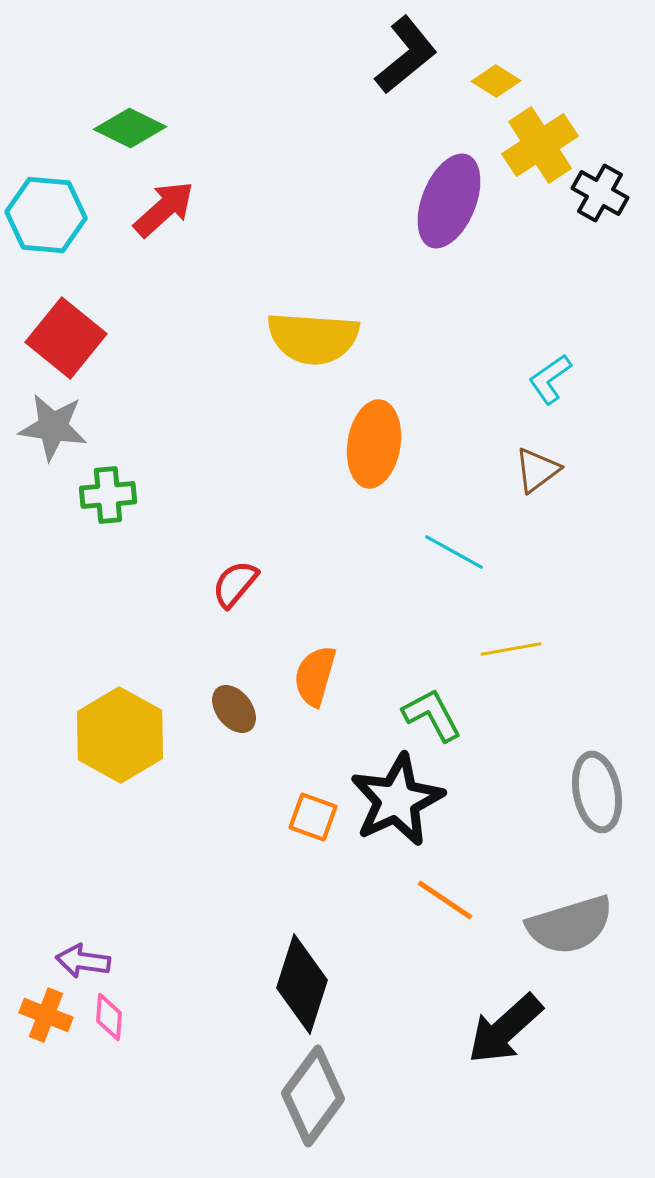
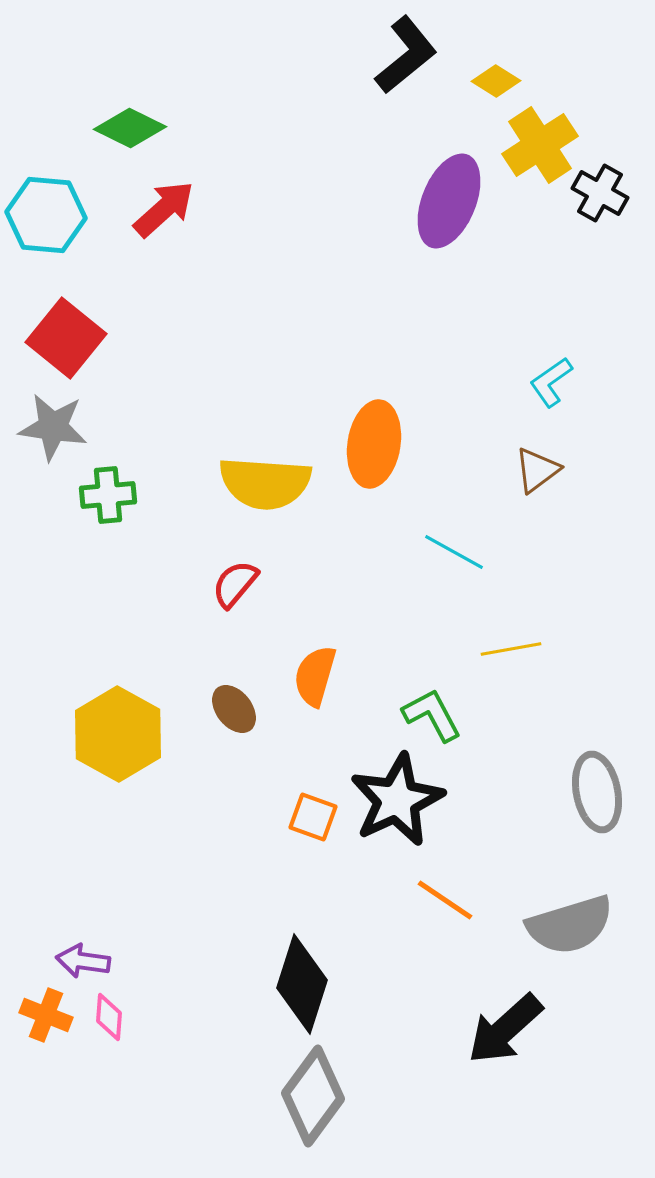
yellow semicircle: moved 48 px left, 145 px down
cyan L-shape: moved 1 px right, 3 px down
yellow hexagon: moved 2 px left, 1 px up
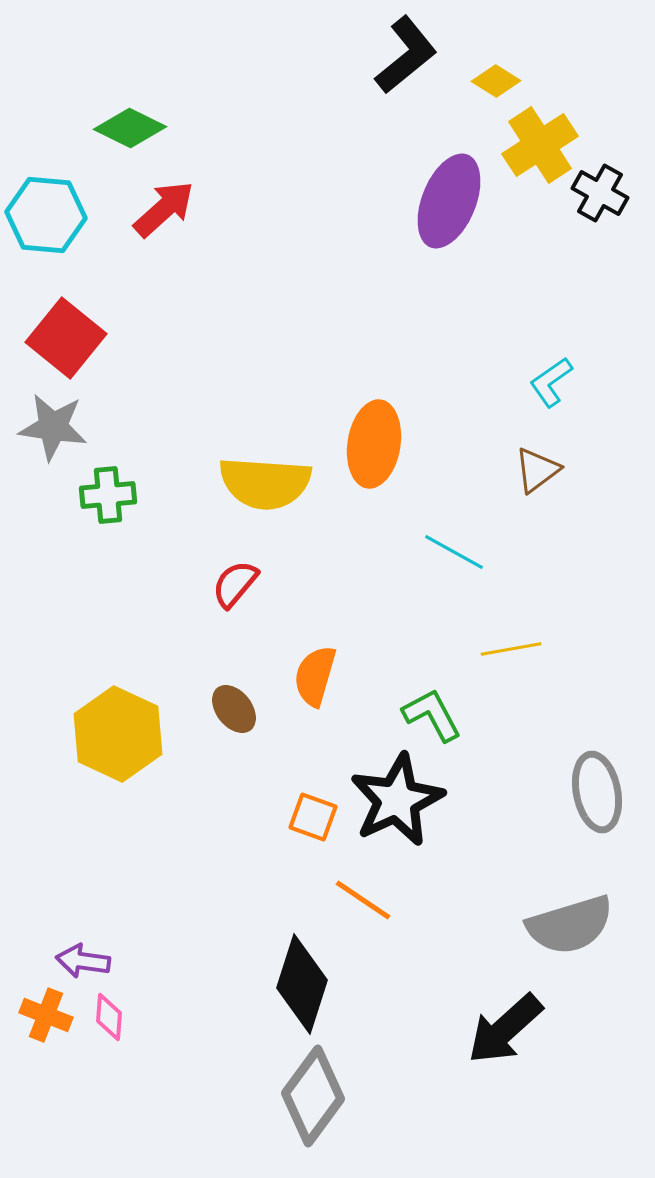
yellow hexagon: rotated 4 degrees counterclockwise
orange line: moved 82 px left
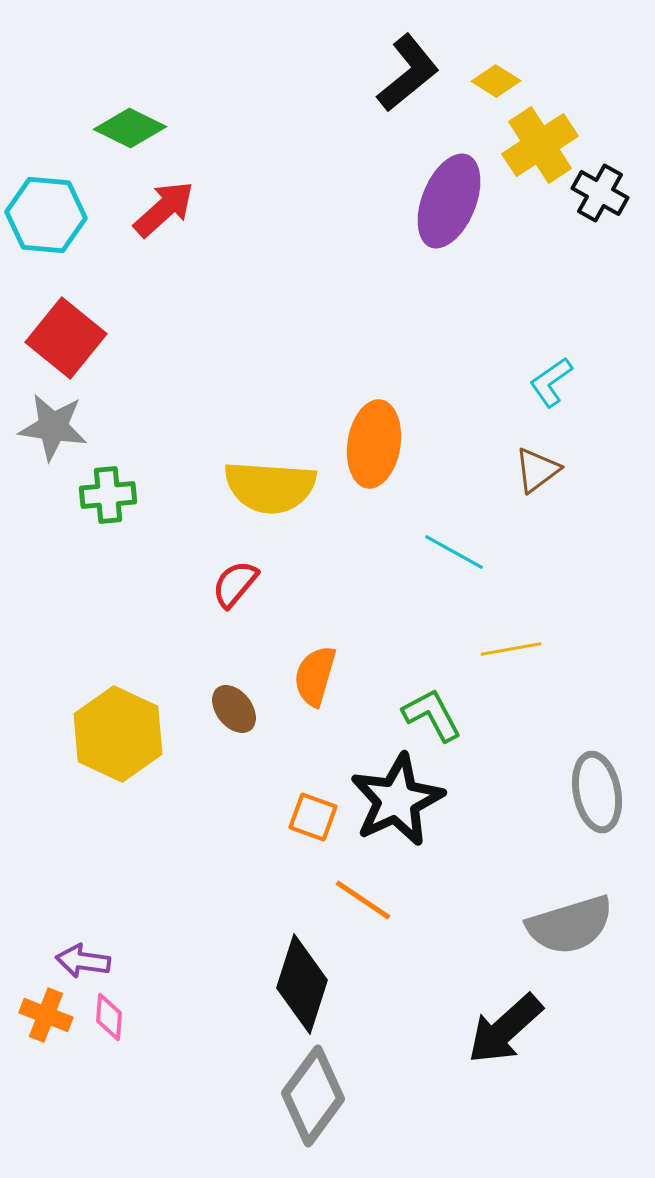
black L-shape: moved 2 px right, 18 px down
yellow semicircle: moved 5 px right, 4 px down
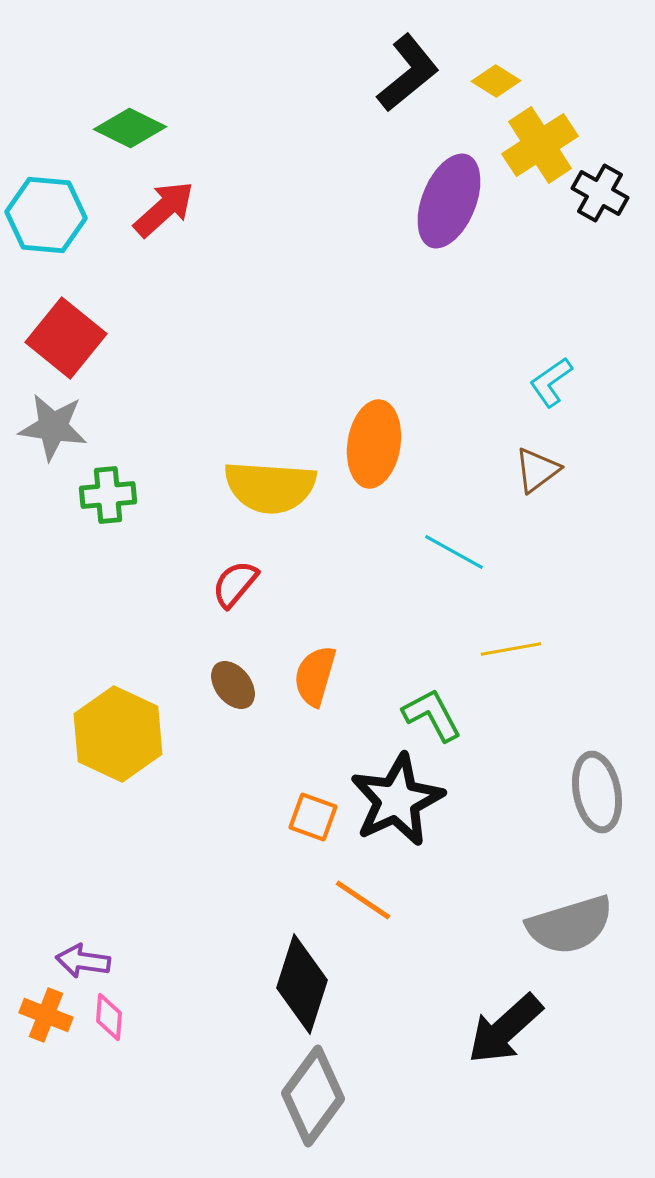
brown ellipse: moved 1 px left, 24 px up
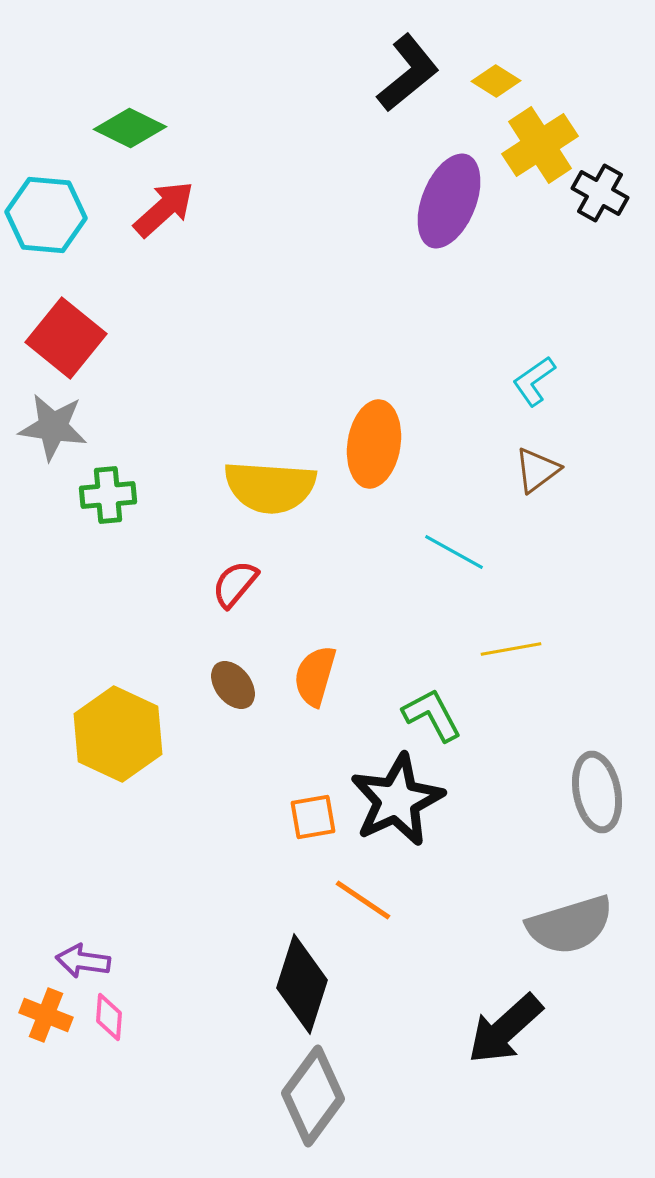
cyan L-shape: moved 17 px left, 1 px up
orange square: rotated 30 degrees counterclockwise
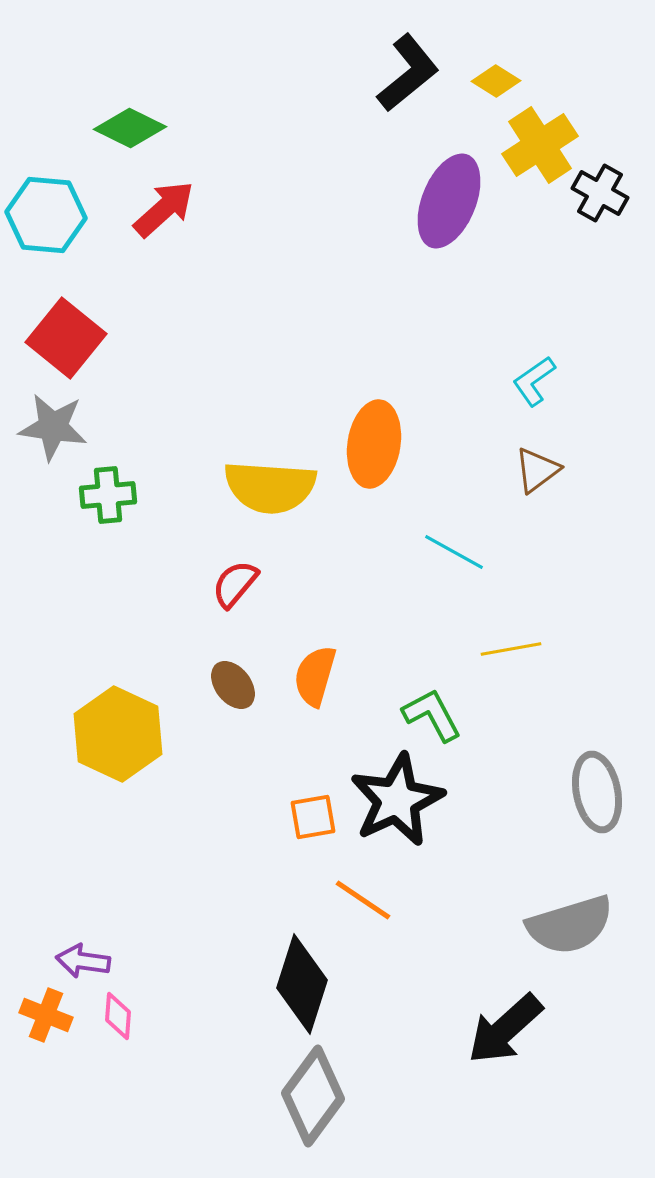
pink diamond: moved 9 px right, 1 px up
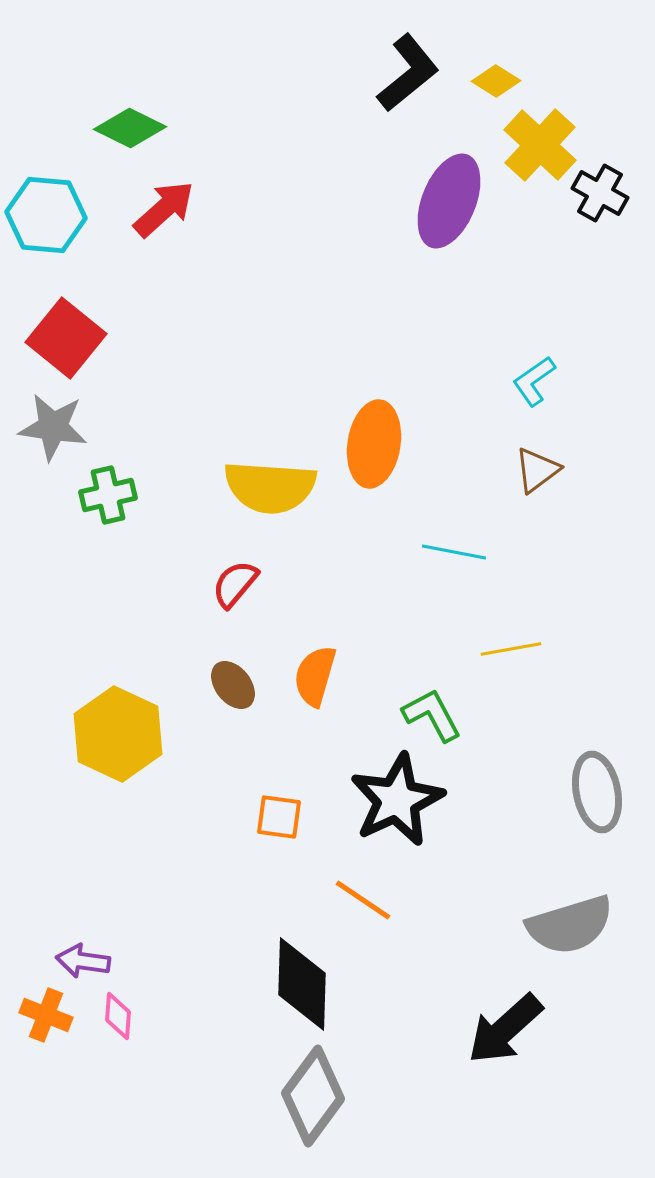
yellow cross: rotated 14 degrees counterclockwise
green cross: rotated 8 degrees counterclockwise
cyan line: rotated 18 degrees counterclockwise
orange square: moved 34 px left; rotated 18 degrees clockwise
black diamond: rotated 16 degrees counterclockwise
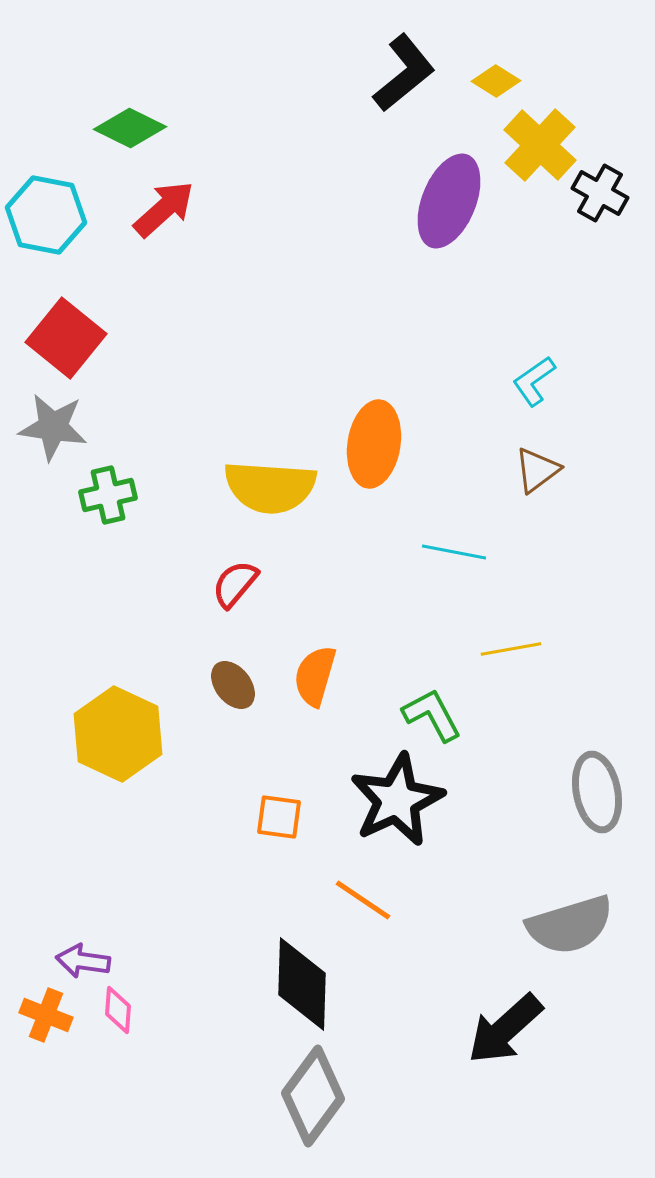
black L-shape: moved 4 px left
cyan hexagon: rotated 6 degrees clockwise
pink diamond: moved 6 px up
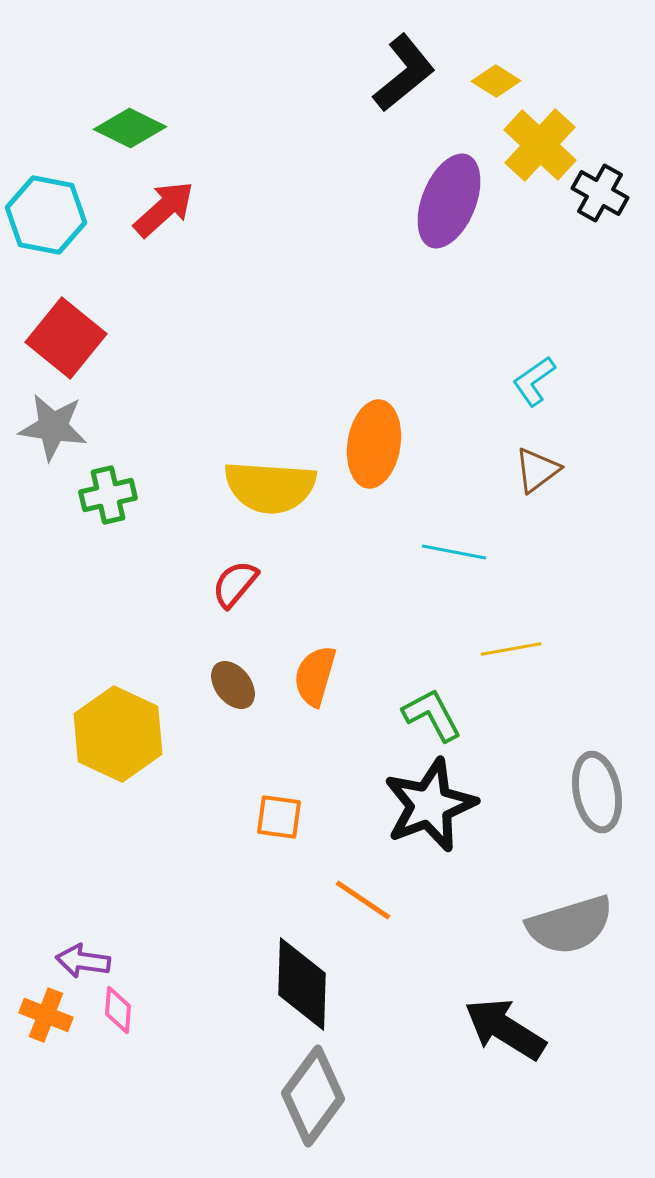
black star: moved 33 px right, 5 px down; rotated 4 degrees clockwise
black arrow: rotated 74 degrees clockwise
